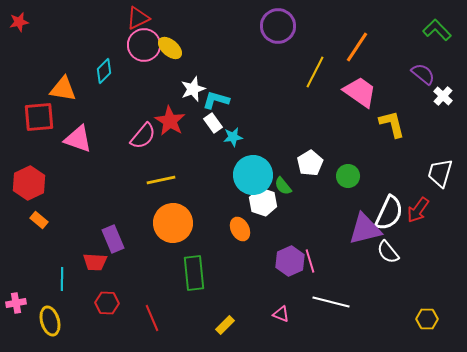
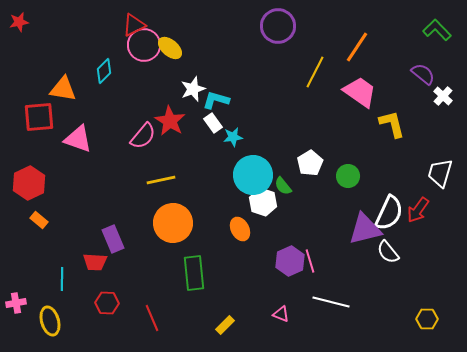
red triangle at (138, 18): moved 4 px left, 7 px down
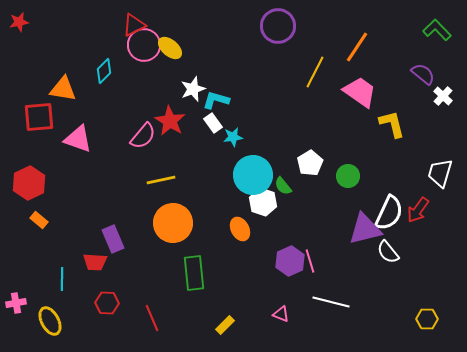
yellow ellipse at (50, 321): rotated 12 degrees counterclockwise
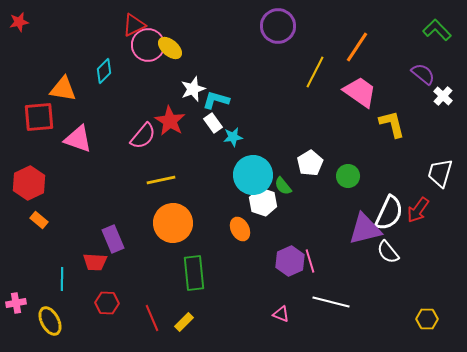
pink circle at (144, 45): moved 4 px right
yellow rectangle at (225, 325): moved 41 px left, 3 px up
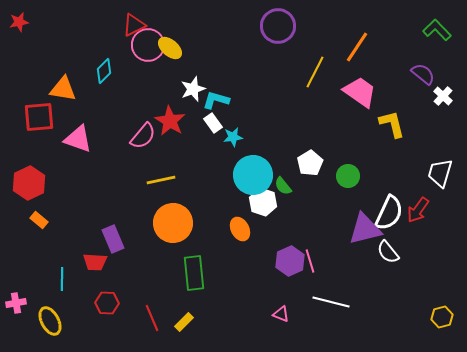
yellow hexagon at (427, 319): moved 15 px right, 2 px up; rotated 15 degrees counterclockwise
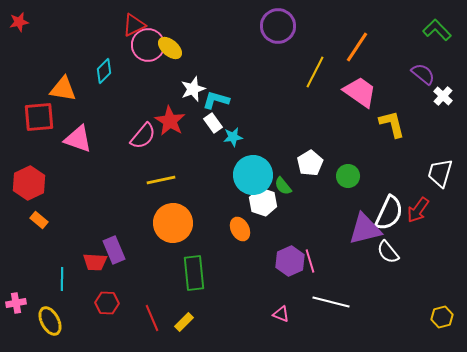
purple rectangle at (113, 239): moved 1 px right, 11 px down
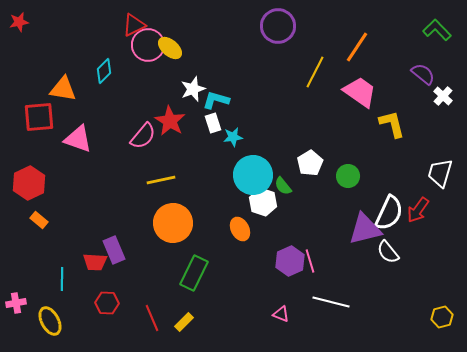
white rectangle at (213, 123): rotated 18 degrees clockwise
green rectangle at (194, 273): rotated 32 degrees clockwise
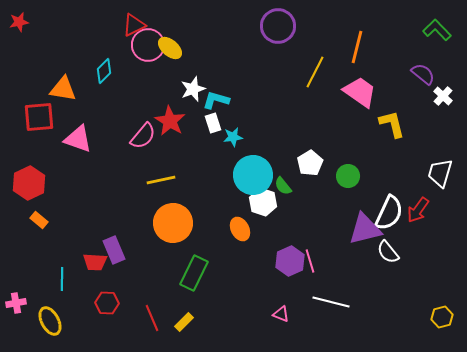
orange line at (357, 47): rotated 20 degrees counterclockwise
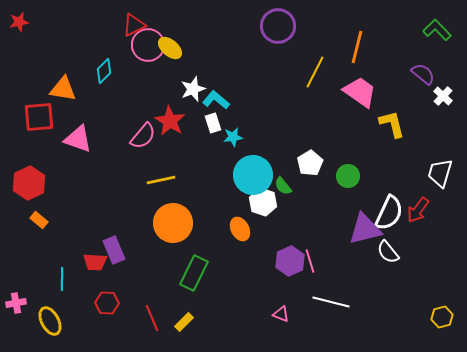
cyan L-shape at (216, 100): rotated 24 degrees clockwise
